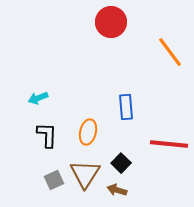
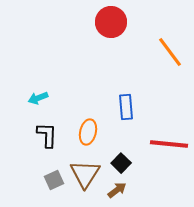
brown arrow: rotated 126 degrees clockwise
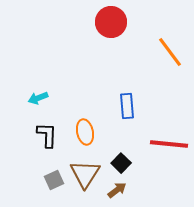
blue rectangle: moved 1 px right, 1 px up
orange ellipse: moved 3 px left; rotated 25 degrees counterclockwise
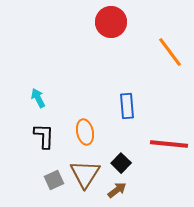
cyan arrow: rotated 84 degrees clockwise
black L-shape: moved 3 px left, 1 px down
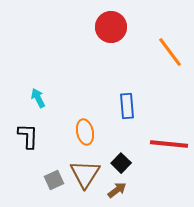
red circle: moved 5 px down
black L-shape: moved 16 px left
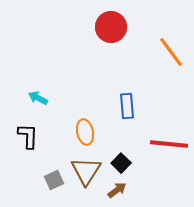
orange line: moved 1 px right
cyan arrow: rotated 36 degrees counterclockwise
brown triangle: moved 1 px right, 3 px up
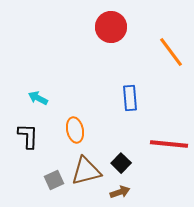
blue rectangle: moved 3 px right, 8 px up
orange ellipse: moved 10 px left, 2 px up
brown triangle: rotated 44 degrees clockwise
brown arrow: moved 3 px right, 2 px down; rotated 18 degrees clockwise
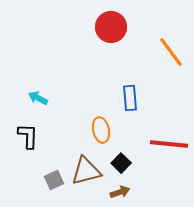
orange ellipse: moved 26 px right
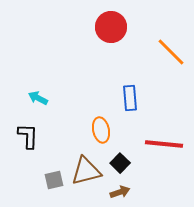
orange line: rotated 8 degrees counterclockwise
red line: moved 5 px left
black square: moved 1 px left
gray square: rotated 12 degrees clockwise
